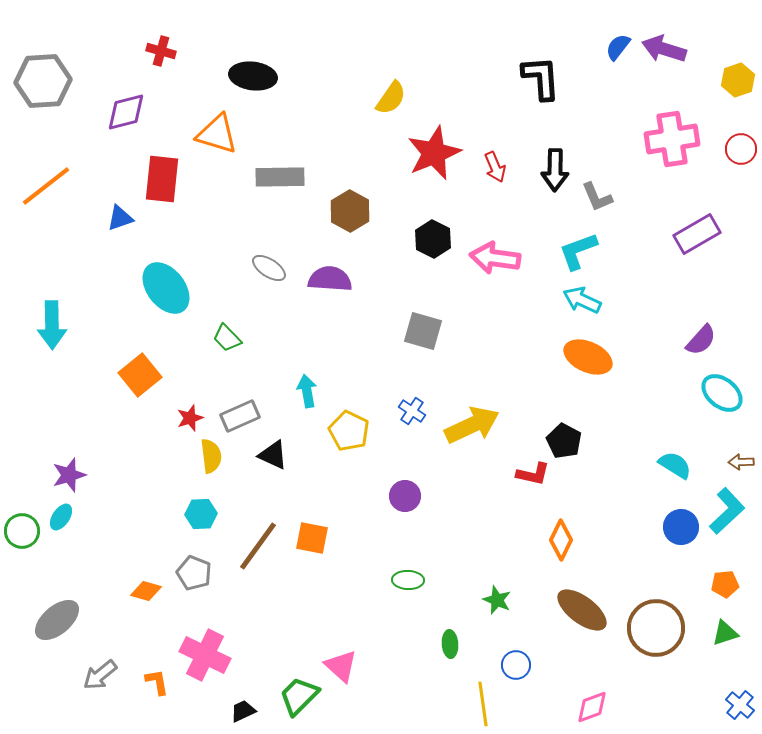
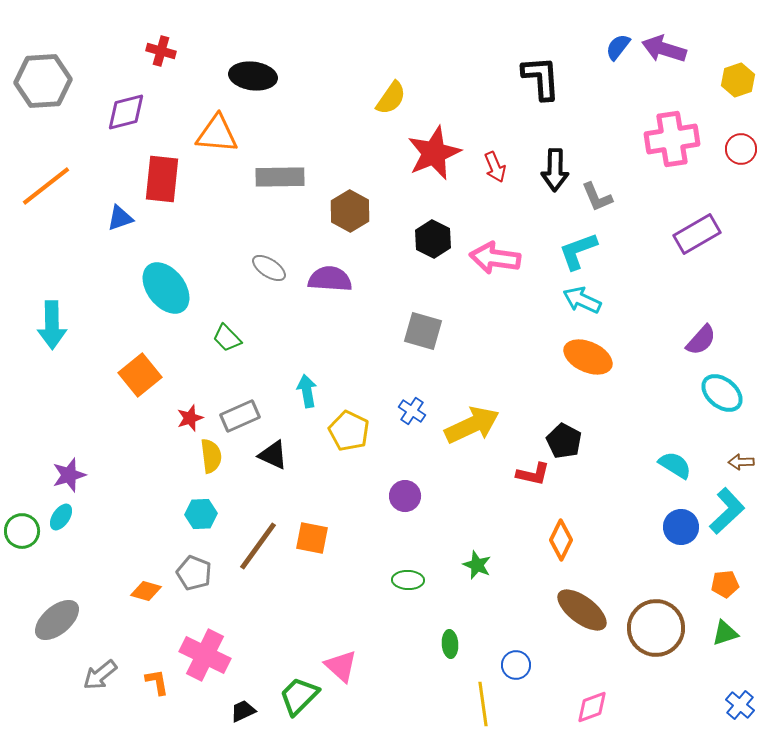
orange triangle at (217, 134): rotated 12 degrees counterclockwise
green star at (497, 600): moved 20 px left, 35 px up
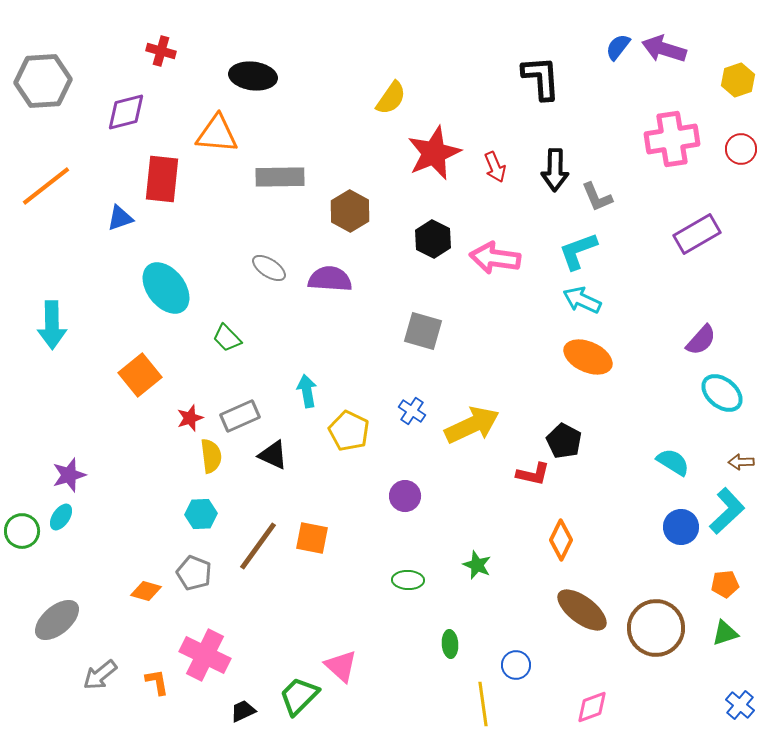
cyan semicircle at (675, 465): moved 2 px left, 3 px up
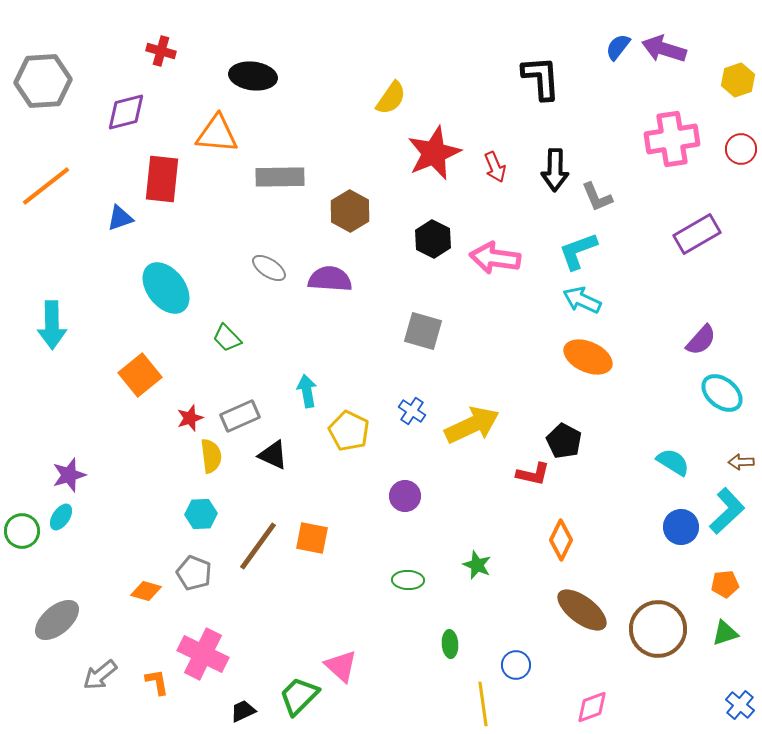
brown circle at (656, 628): moved 2 px right, 1 px down
pink cross at (205, 655): moved 2 px left, 1 px up
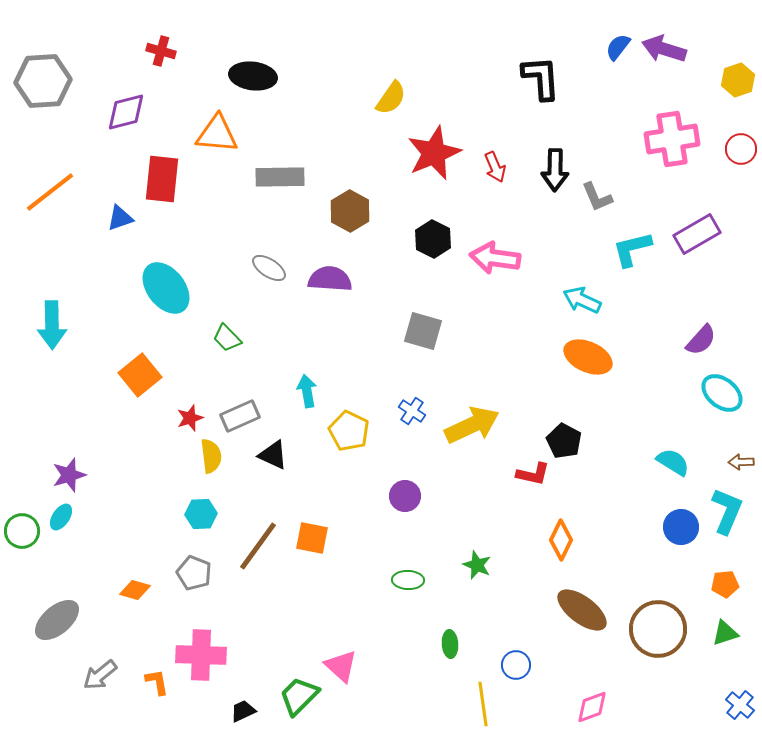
orange line at (46, 186): moved 4 px right, 6 px down
cyan L-shape at (578, 251): moved 54 px right, 2 px up; rotated 6 degrees clockwise
cyan L-shape at (727, 511): rotated 24 degrees counterclockwise
orange diamond at (146, 591): moved 11 px left, 1 px up
pink cross at (203, 654): moved 2 px left, 1 px down; rotated 24 degrees counterclockwise
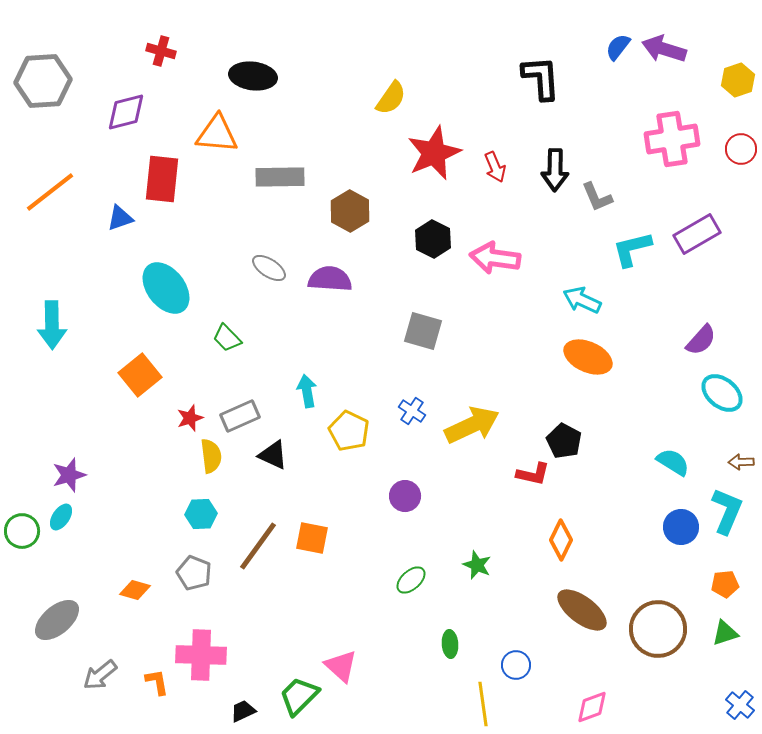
green ellipse at (408, 580): moved 3 px right; rotated 44 degrees counterclockwise
